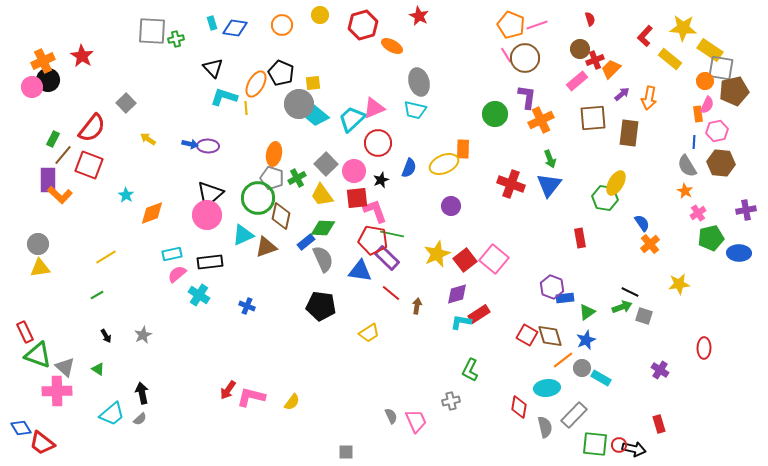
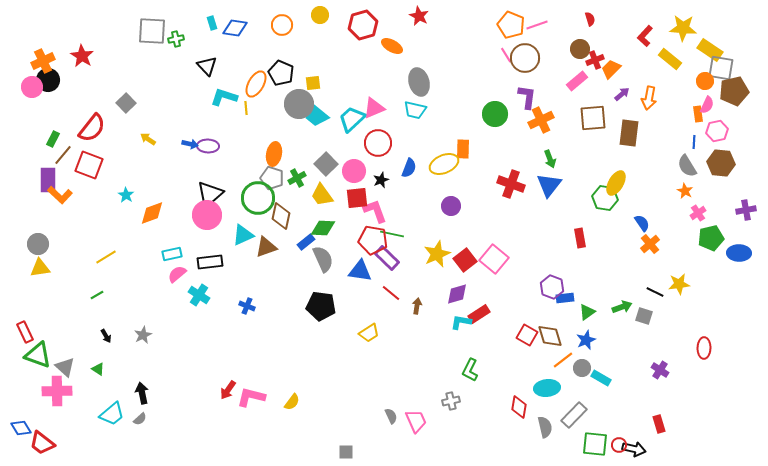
black triangle at (213, 68): moved 6 px left, 2 px up
black line at (630, 292): moved 25 px right
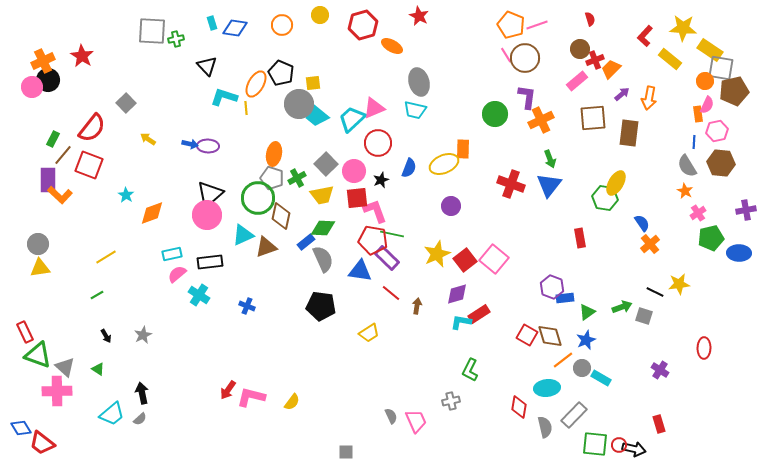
yellow trapezoid at (322, 195): rotated 65 degrees counterclockwise
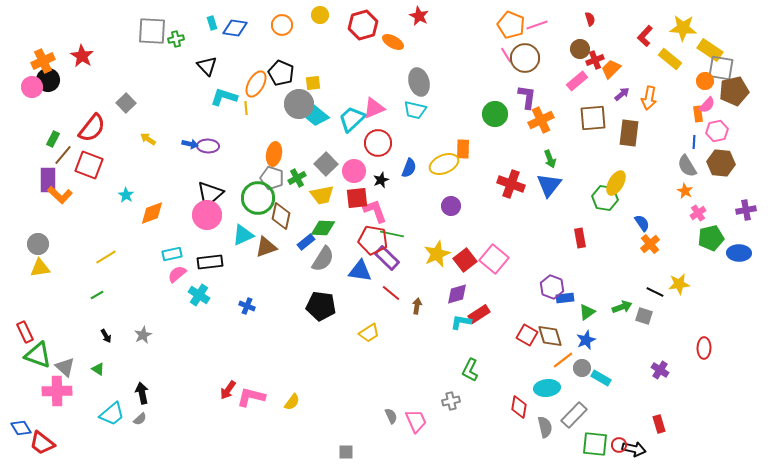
orange ellipse at (392, 46): moved 1 px right, 4 px up
pink semicircle at (707, 105): rotated 18 degrees clockwise
gray semicircle at (323, 259): rotated 56 degrees clockwise
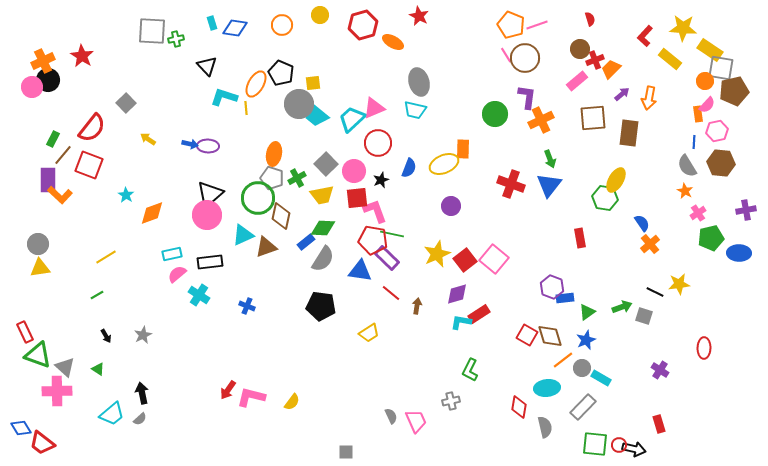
yellow ellipse at (616, 183): moved 3 px up
gray rectangle at (574, 415): moved 9 px right, 8 px up
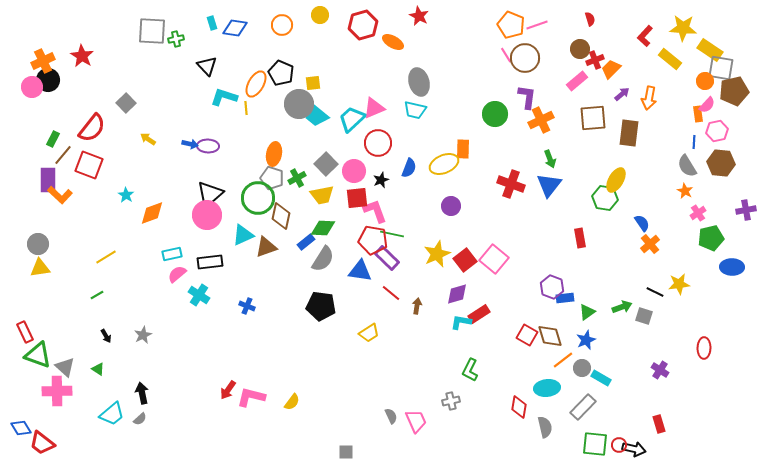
blue ellipse at (739, 253): moved 7 px left, 14 px down
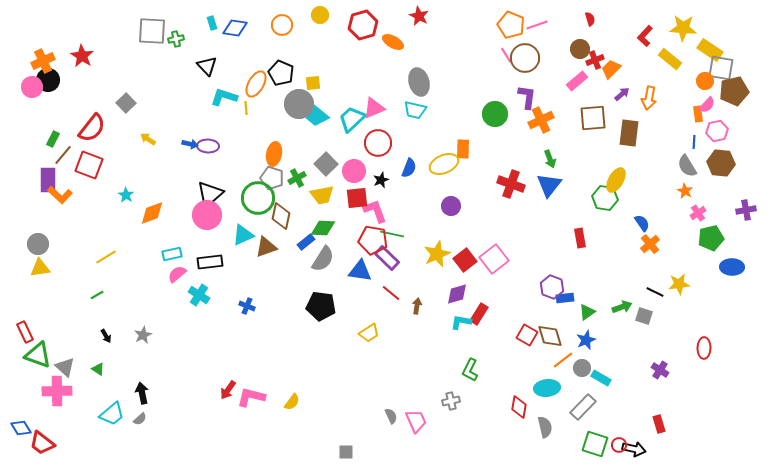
pink square at (494, 259): rotated 12 degrees clockwise
red rectangle at (479, 314): rotated 25 degrees counterclockwise
green square at (595, 444): rotated 12 degrees clockwise
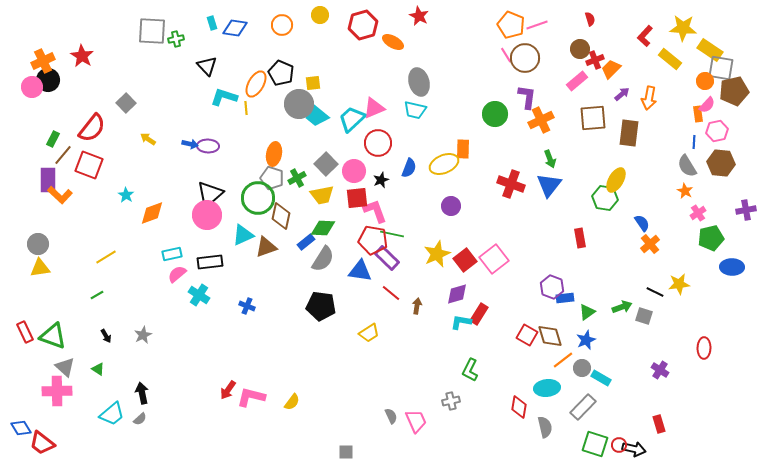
green triangle at (38, 355): moved 15 px right, 19 px up
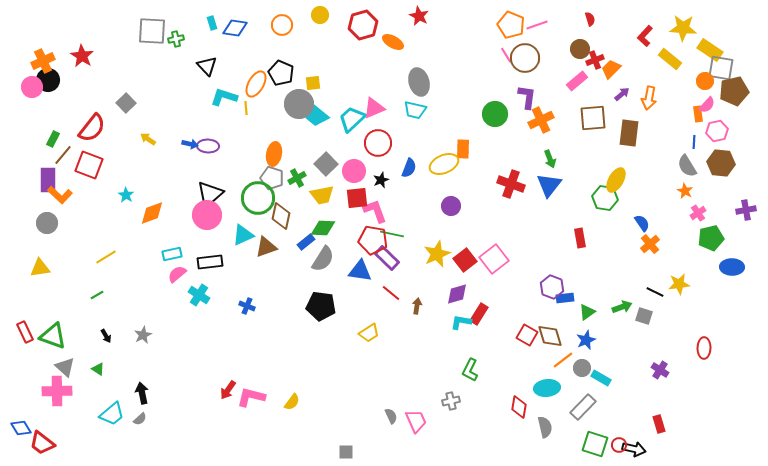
gray circle at (38, 244): moved 9 px right, 21 px up
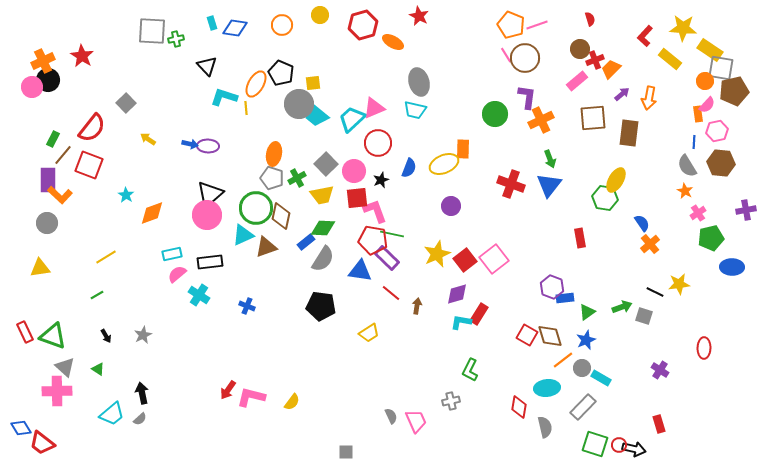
green circle at (258, 198): moved 2 px left, 10 px down
